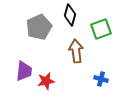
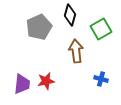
green square: rotated 10 degrees counterclockwise
purple trapezoid: moved 2 px left, 13 px down
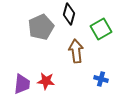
black diamond: moved 1 px left, 1 px up
gray pentagon: moved 2 px right
red star: rotated 18 degrees clockwise
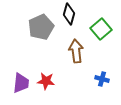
green square: rotated 10 degrees counterclockwise
blue cross: moved 1 px right
purple trapezoid: moved 1 px left, 1 px up
